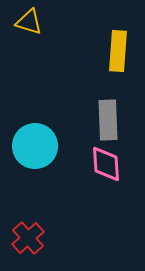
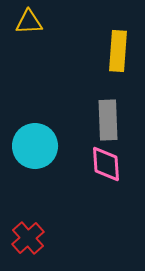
yellow triangle: rotated 20 degrees counterclockwise
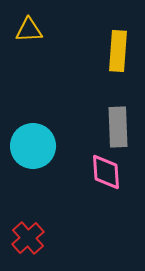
yellow triangle: moved 8 px down
gray rectangle: moved 10 px right, 7 px down
cyan circle: moved 2 px left
pink diamond: moved 8 px down
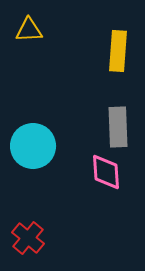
red cross: rotated 8 degrees counterclockwise
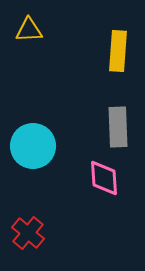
pink diamond: moved 2 px left, 6 px down
red cross: moved 5 px up
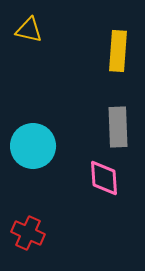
yellow triangle: rotated 16 degrees clockwise
red cross: rotated 16 degrees counterclockwise
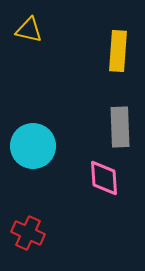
gray rectangle: moved 2 px right
